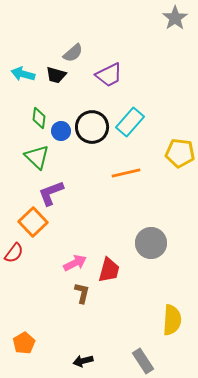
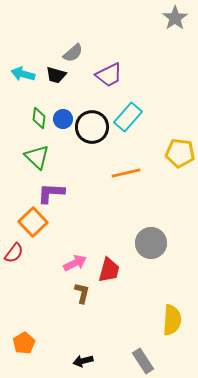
cyan rectangle: moved 2 px left, 5 px up
blue circle: moved 2 px right, 12 px up
purple L-shape: rotated 24 degrees clockwise
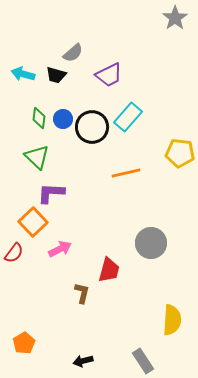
pink arrow: moved 15 px left, 14 px up
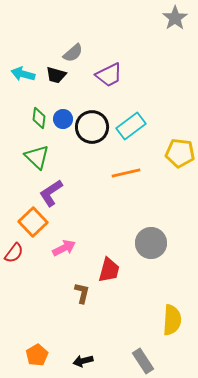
cyan rectangle: moved 3 px right, 9 px down; rotated 12 degrees clockwise
purple L-shape: rotated 36 degrees counterclockwise
pink arrow: moved 4 px right, 1 px up
orange pentagon: moved 13 px right, 12 px down
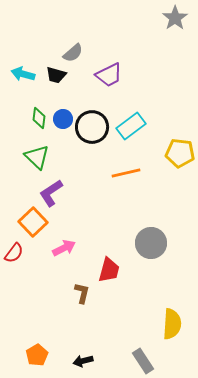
yellow semicircle: moved 4 px down
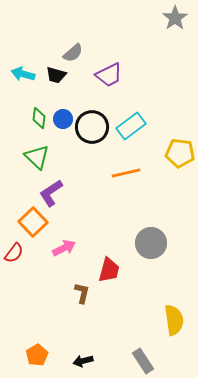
yellow semicircle: moved 2 px right, 4 px up; rotated 12 degrees counterclockwise
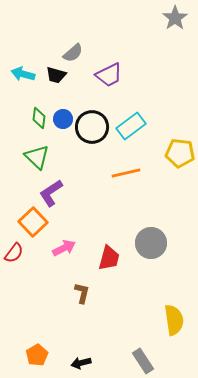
red trapezoid: moved 12 px up
black arrow: moved 2 px left, 2 px down
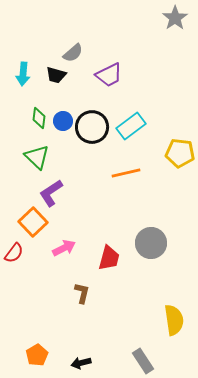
cyan arrow: rotated 100 degrees counterclockwise
blue circle: moved 2 px down
